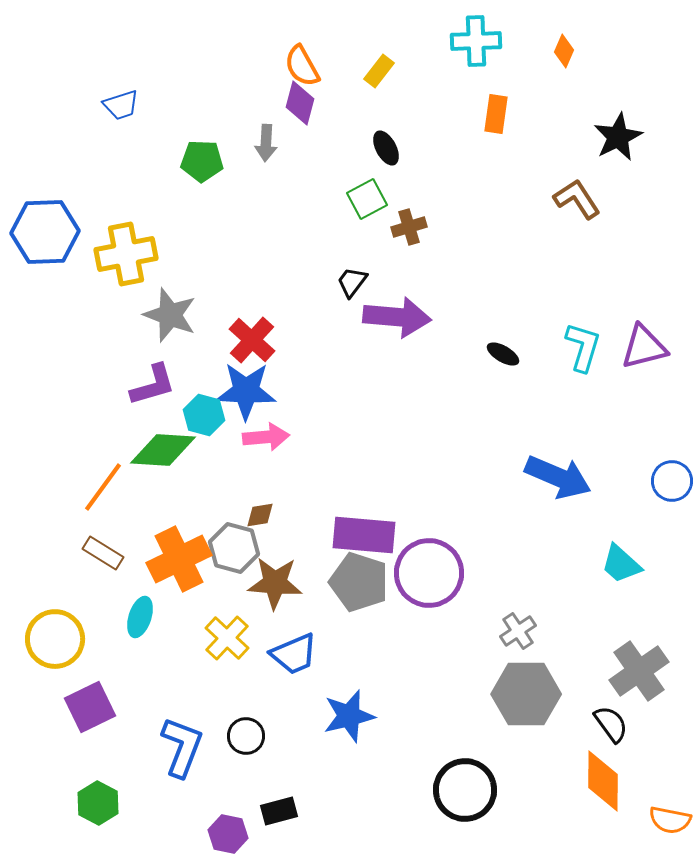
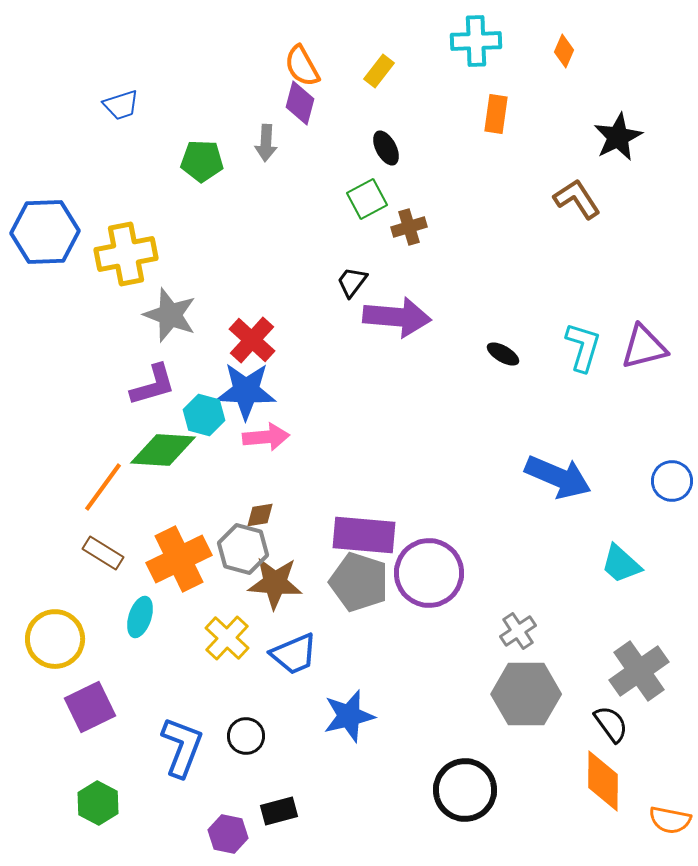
gray hexagon at (234, 548): moved 9 px right, 1 px down
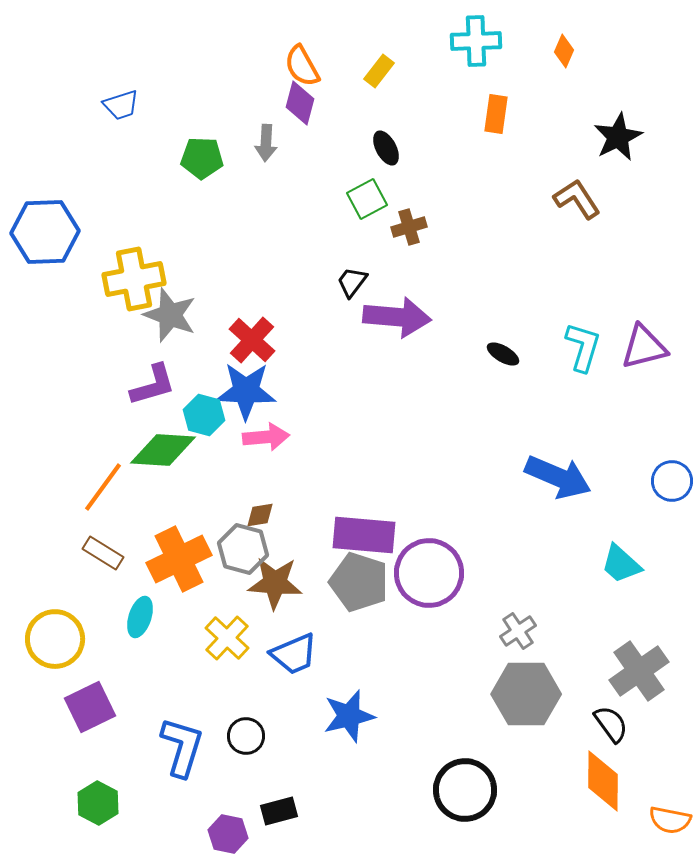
green pentagon at (202, 161): moved 3 px up
yellow cross at (126, 254): moved 8 px right, 25 px down
blue L-shape at (182, 747): rotated 4 degrees counterclockwise
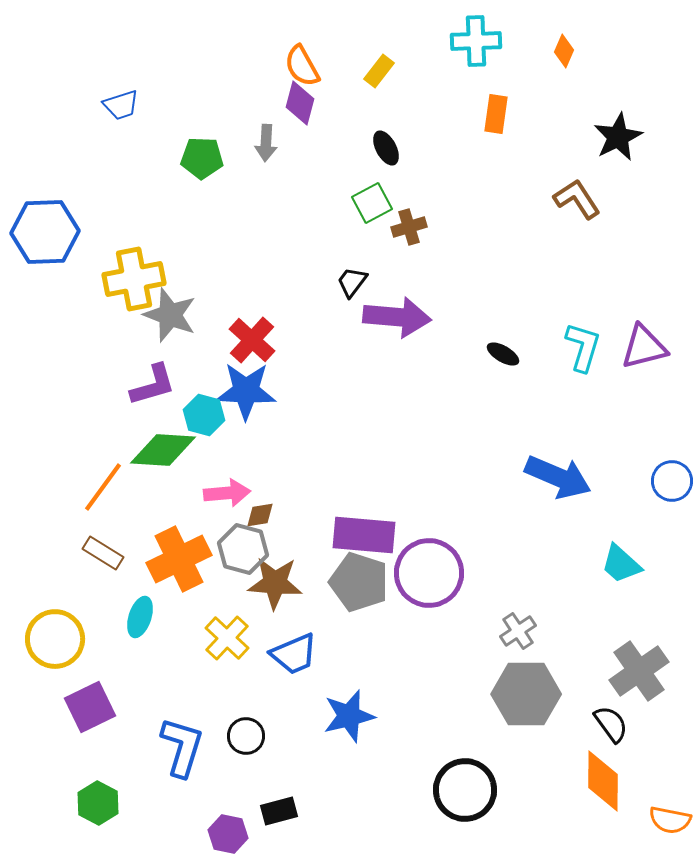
green square at (367, 199): moved 5 px right, 4 px down
pink arrow at (266, 437): moved 39 px left, 56 px down
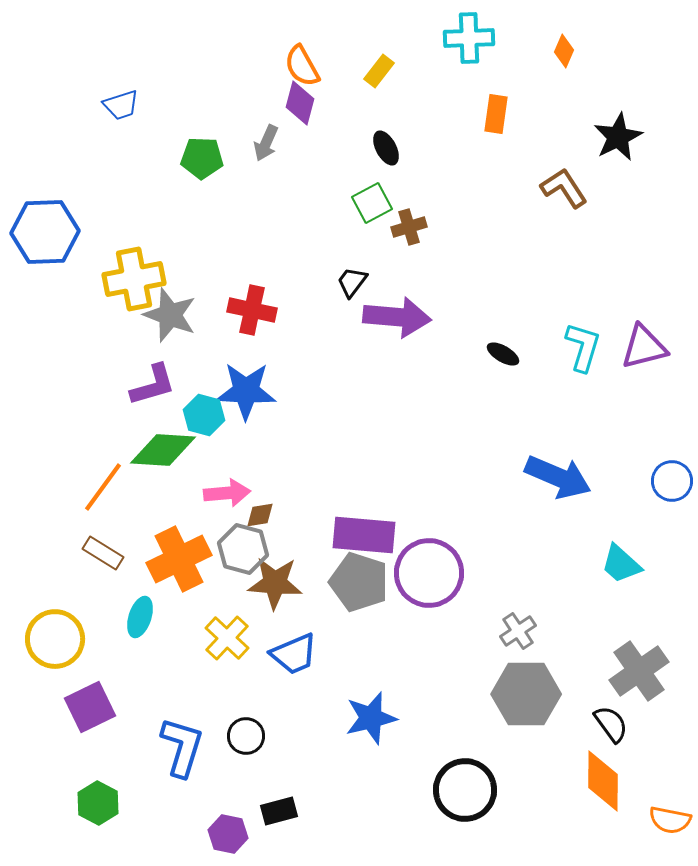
cyan cross at (476, 41): moved 7 px left, 3 px up
gray arrow at (266, 143): rotated 21 degrees clockwise
brown L-shape at (577, 199): moved 13 px left, 11 px up
red cross at (252, 340): moved 30 px up; rotated 30 degrees counterclockwise
blue star at (349, 716): moved 22 px right, 2 px down
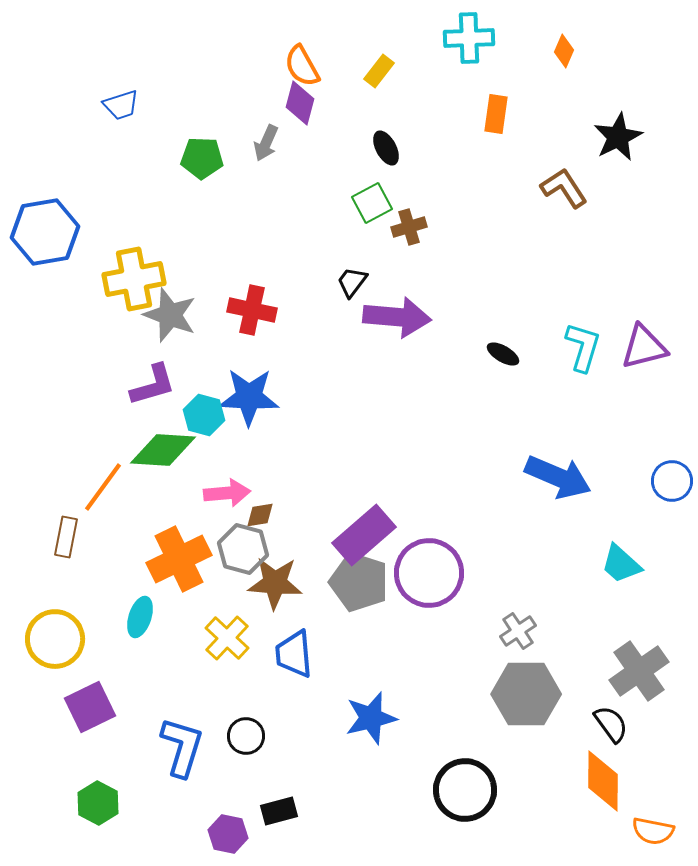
blue hexagon at (45, 232): rotated 8 degrees counterclockwise
blue star at (246, 391): moved 3 px right, 6 px down
purple rectangle at (364, 535): rotated 46 degrees counterclockwise
brown rectangle at (103, 553): moved 37 px left, 16 px up; rotated 69 degrees clockwise
blue trapezoid at (294, 654): rotated 108 degrees clockwise
orange semicircle at (670, 820): moved 17 px left, 11 px down
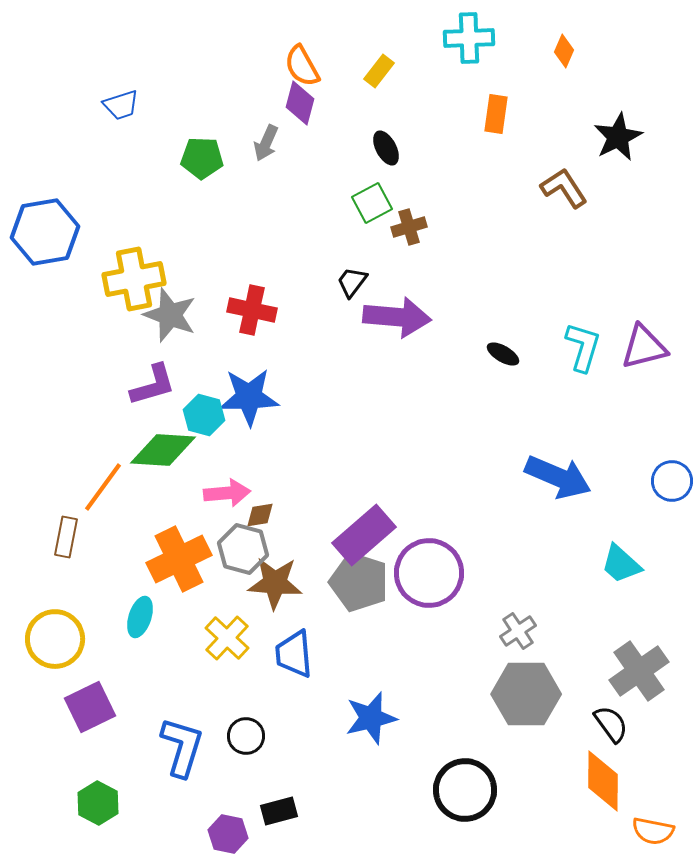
blue star at (249, 397): rotated 4 degrees counterclockwise
